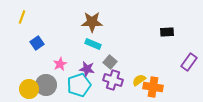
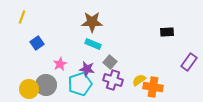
cyan pentagon: moved 1 px right, 1 px up
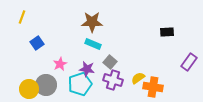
yellow semicircle: moved 1 px left, 2 px up
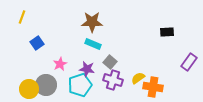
cyan pentagon: moved 1 px down
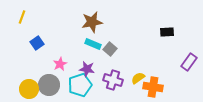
brown star: rotated 10 degrees counterclockwise
gray square: moved 13 px up
gray circle: moved 3 px right
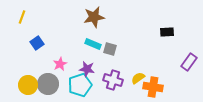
brown star: moved 2 px right, 5 px up
gray square: rotated 24 degrees counterclockwise
gray circle: moved 1 px left, 1 px up
yellow circle: moved 1 px left, 4 px up
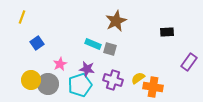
brown star: moved 22 px right, 4 px down; rotated 15 degrees counterclockwise
yellow circle: moved 3 px right, 5 px up
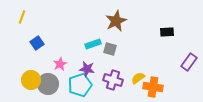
cyan rectangle: rotated 42 degrees counterclockwise
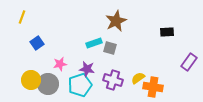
cyan rectangle: moved 1 px right, 1 px up
gray square: moved 1 px up
pink star: rotated 16 degrees clockwise
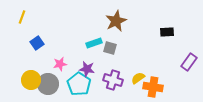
cyan pentagon: moved 1 px left, 1 px up; rotated 20 degrees counterclockwise
